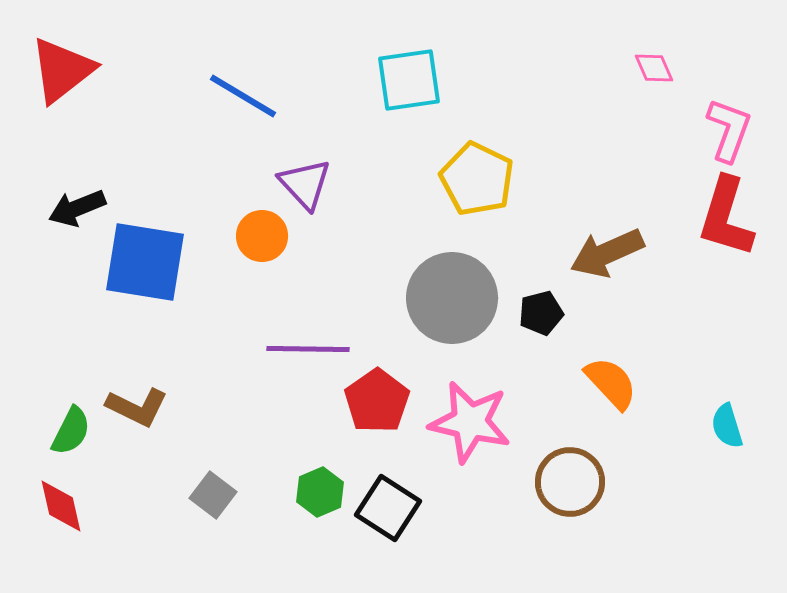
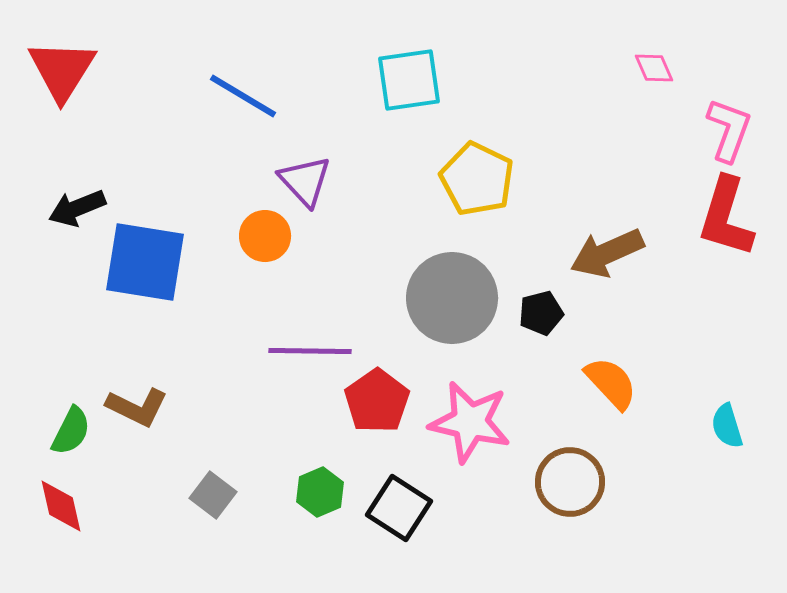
red triangle: rotated 20 degrees counterclockwise
purple triangle: moved 3 px up
orange circle: moved 3 px right
purple line: moved 2 px right, 2 px down
black square: moved 11 px right
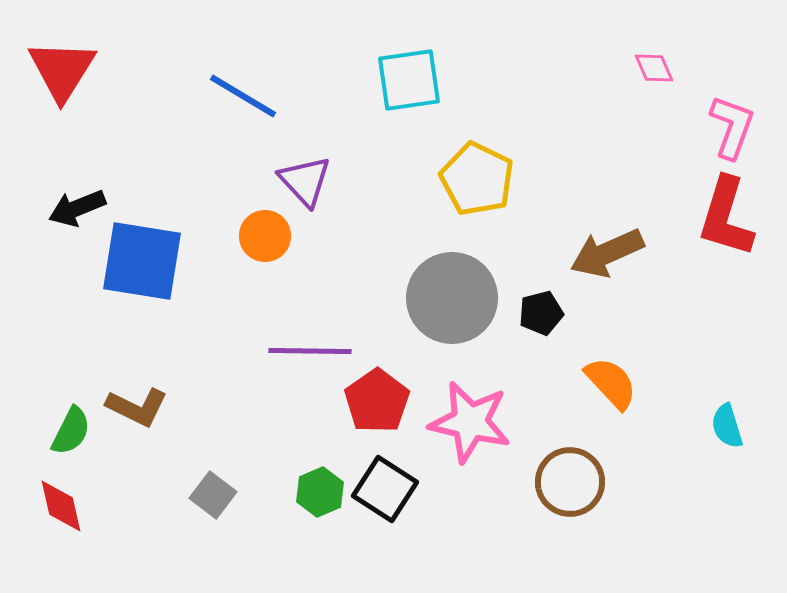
pink L-shape: moved 3 px right, 3 px up
blue square: moved 3 px left, 1 px up
black square: moved 14 px left, 19 px up
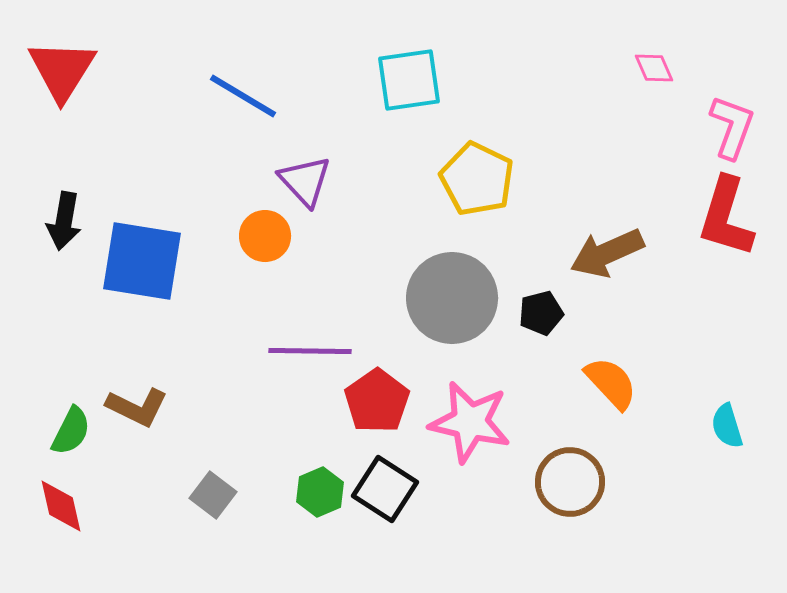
black arrow: moved 13 px left, 13 px down; rotated 58 degrees counterclockwise
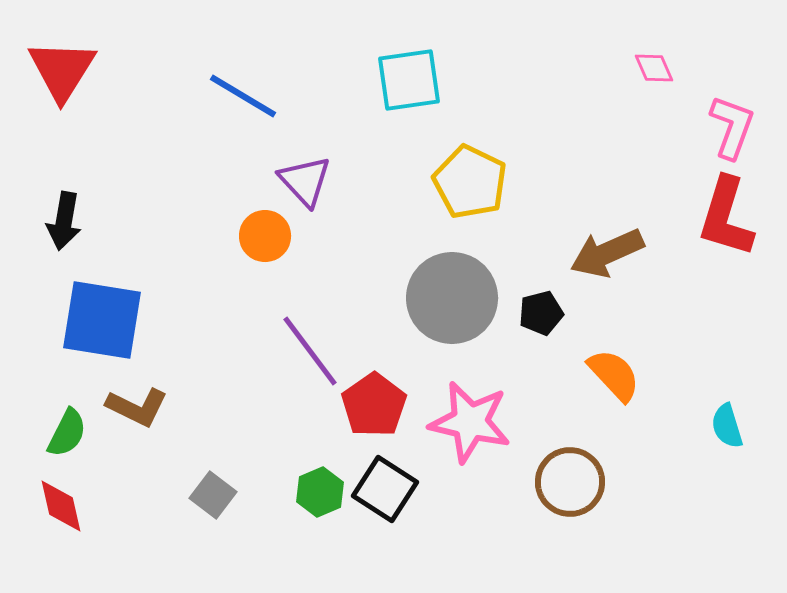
yellow pentagon: moved 7 px left, 3 px down
blue square: moved 40 px left, 59 px down
purple line: rotated 52 degrees clockwise
orange semicircle: moved 3 px right, 8 px up
red pentagon: moved 3 px left, 4 px down
green semicircle: moved 4 px left, 2 px down
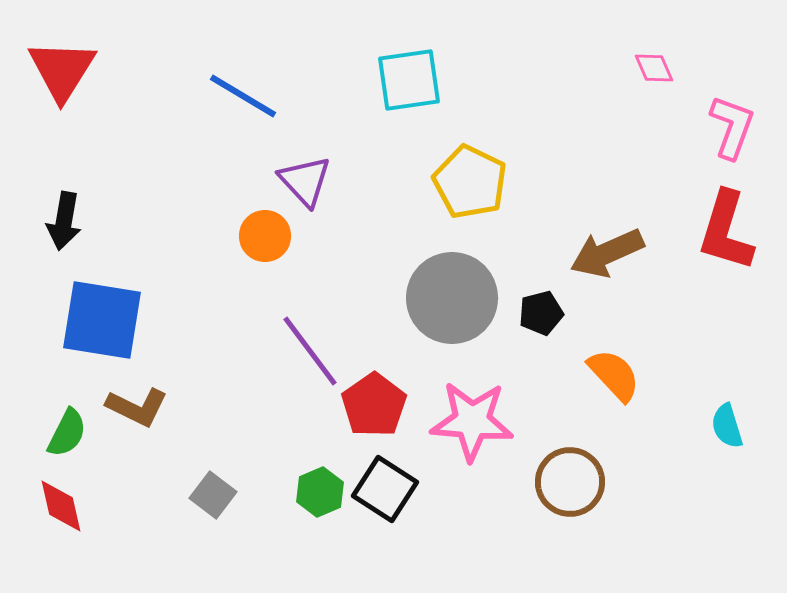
red L-shape: moved 14 px down
pink star: moved 2 px right, 1 px up; rotated 8 degrees counterclockwise
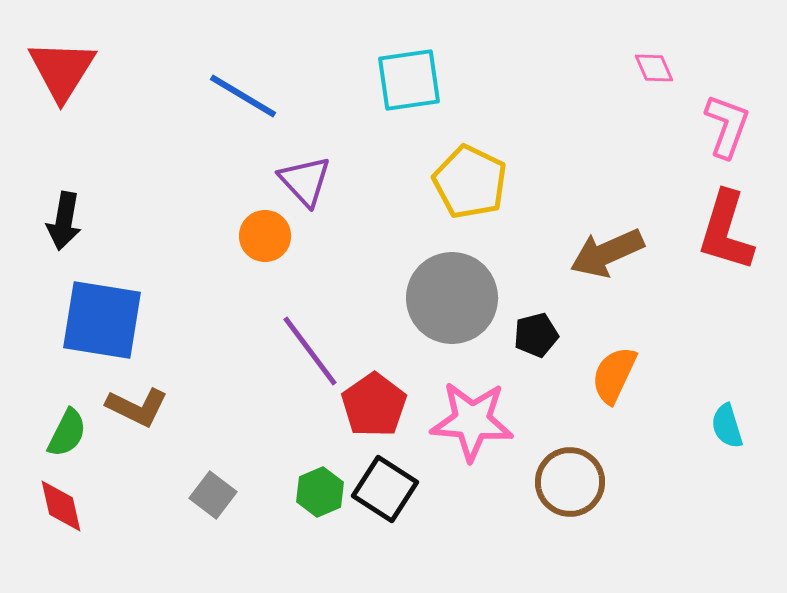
pink L-shape: moved 5 px left, 1 px up
black pentagon: moved 5 px left, 22 px down
orange semicircle: rotated 112 degrees counterclockwise
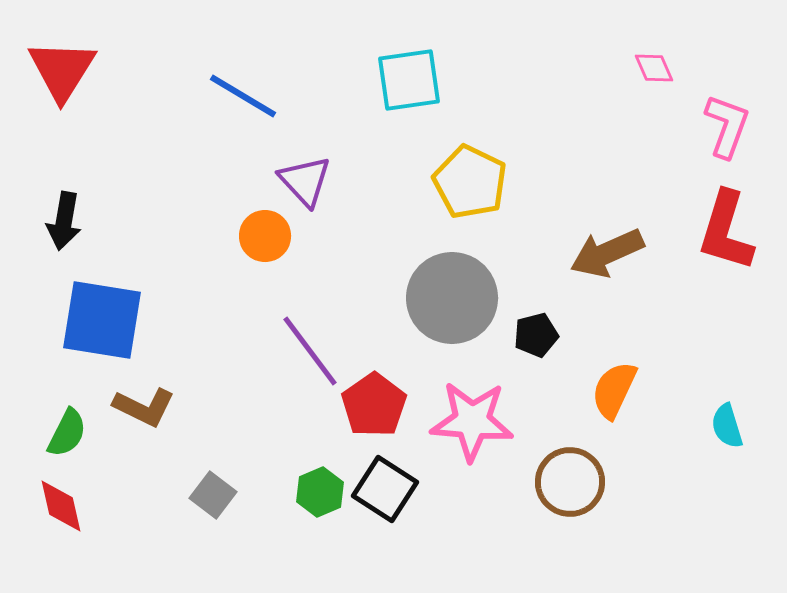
orange semicircle: moved 15 px down
brown L-shape: moved 7 px right
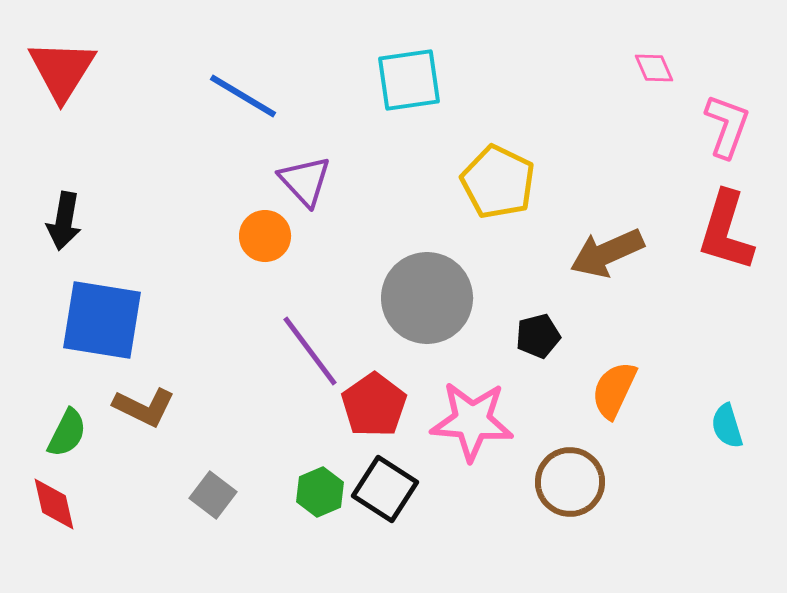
yellow pentagon: moved 28 px right
gray circle: moved 25 px left
black pentagon: moved 2 px right, 1 px down
red diamond: moved 7 px left, 2 px up
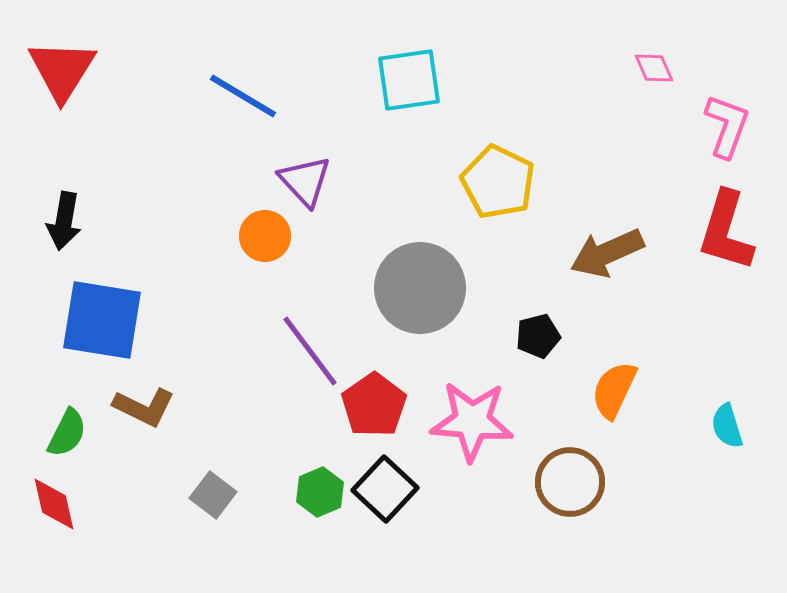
gray circle: moved 7 px left, 10 px up
black square: rotated 10 degrees clockwise
